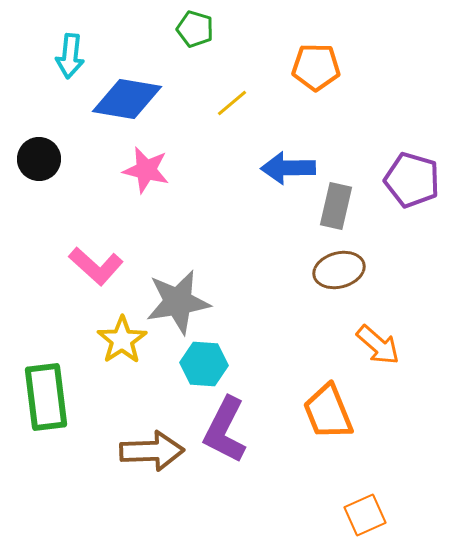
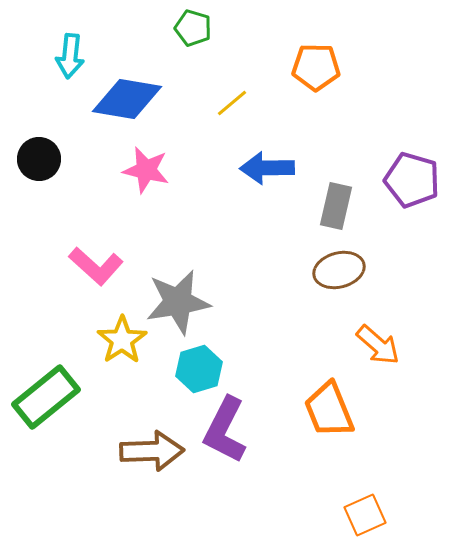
green pentagon: moved 2 px left, 1 px up
blue arrow: moved 21 px left
cyan hexagon: moved 5 px left, 5 px down; rotated 21 degrees counterclockwise
green rectangle: rotated 58 degrees clockwise
orange trapezoid: moved 1 px right, 2 px up
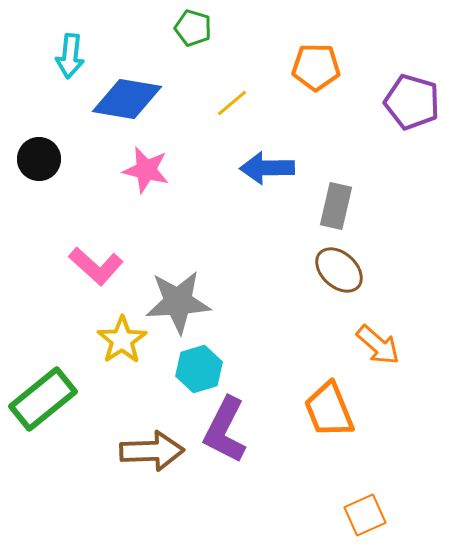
purple pentagon: moved 78 px up
brown ellipse: rotated 57 degrees clockwise
gray star: rotated 6 degrees clockwise
green rectangle: moved 3 px left, 2 px down
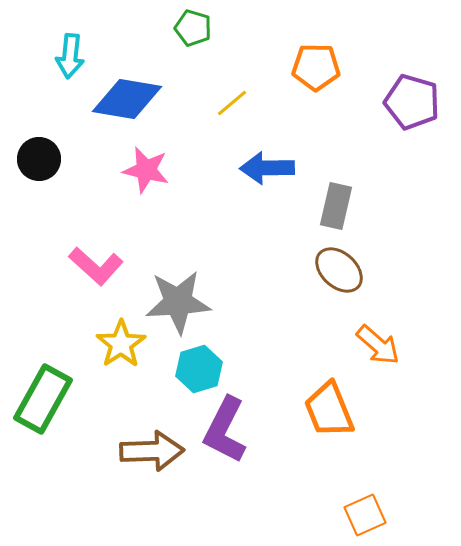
yellow star: moved 1 px left, 4 px down
green rectangle: rotated 22 degrees counterclockwise
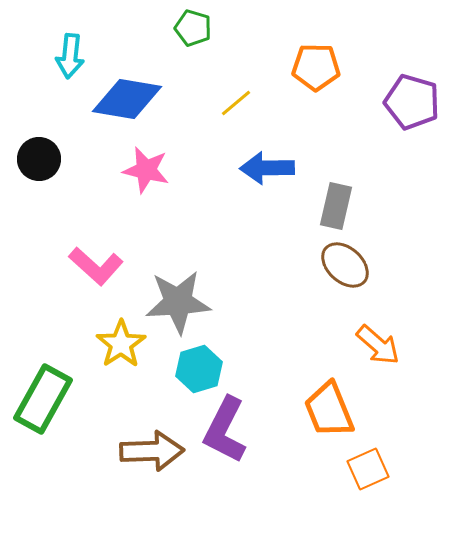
yellow line: moved 4 px right
brown ellipse: moved 6 px right, 5 px up
orange square: moved 3 px right, 46 px up
